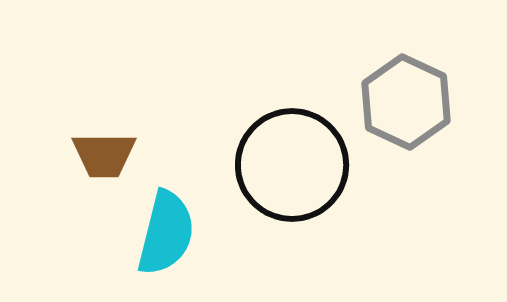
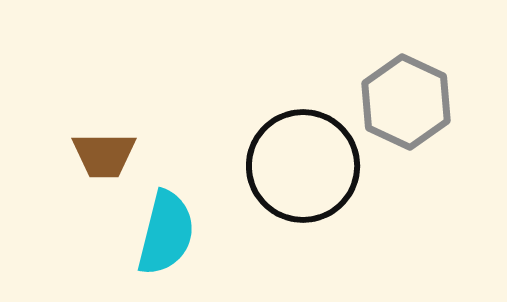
black circle: moved 11 px right, 1 px down
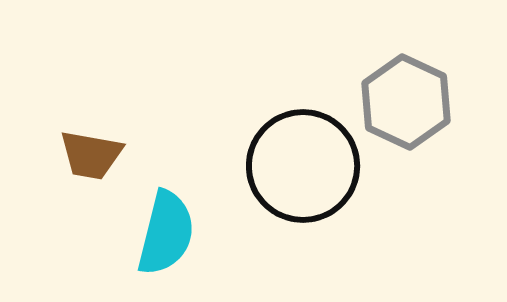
brown trapezoid: moved 13 px left; rotated 10 degrees clockwise
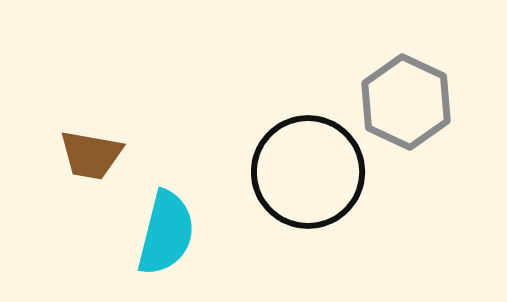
black circle: moved 5 px right, 6 px down
